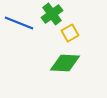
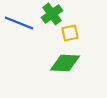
yellow square: rotated 18 degrees clockwise
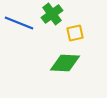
yellow square: moved 5 px right
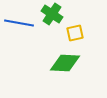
green cross: rotated 20 degrees counterclockwise
blue line: rotated 12 degrees counterclockwise
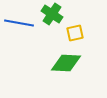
green diamond: moved 1 px right
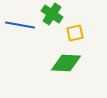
blue line: moved 1 px right, 2 px down
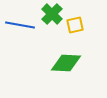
green cross: rotated 10 degrees clockwise
yellow square: moved 8 px up
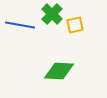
green diamond: moved 7 px left, 8 px down
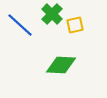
blue line: rotated 32 degrees clockwise
green diamond: moved 2 px right, 6 px up
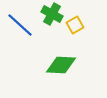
green cross: rotated 15 degrees counterclockwise
yellow square: rotated 18 degrees counterclockwise
